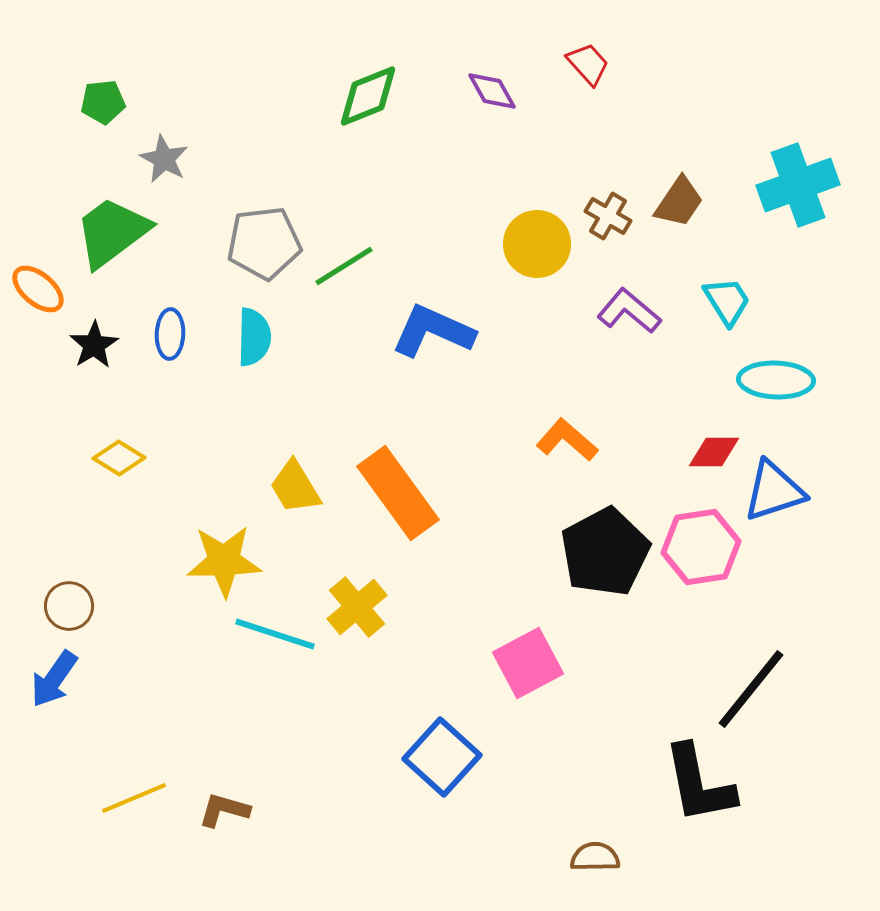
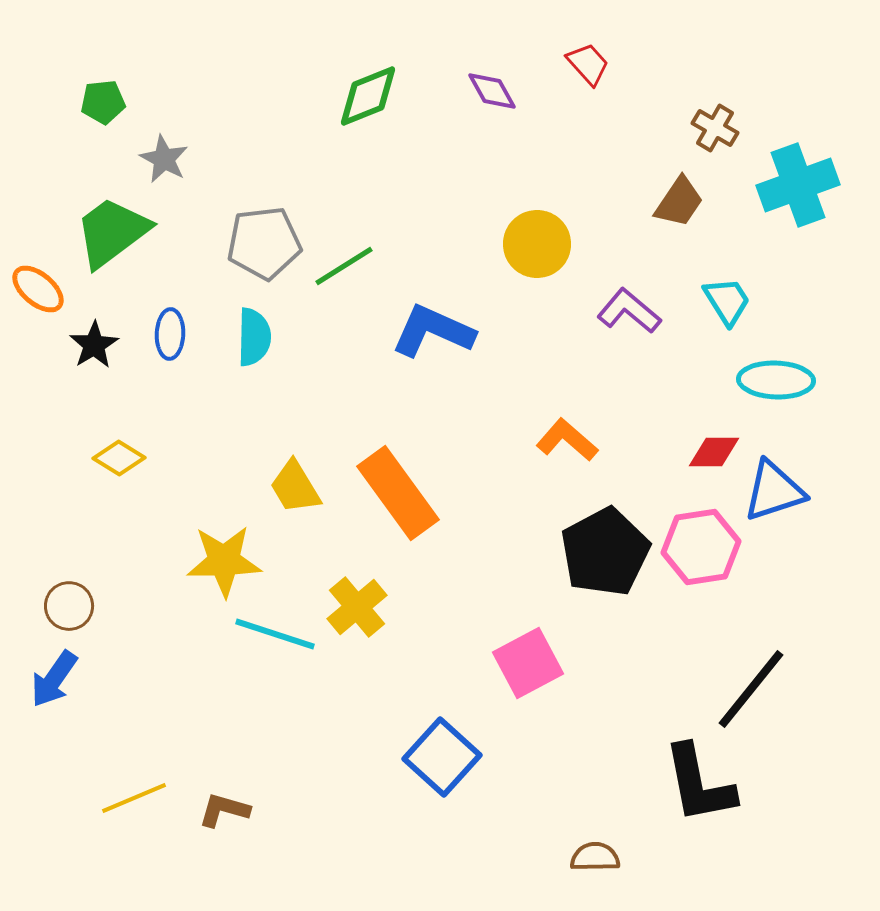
brown cross: moved 107 px right, 88 px up
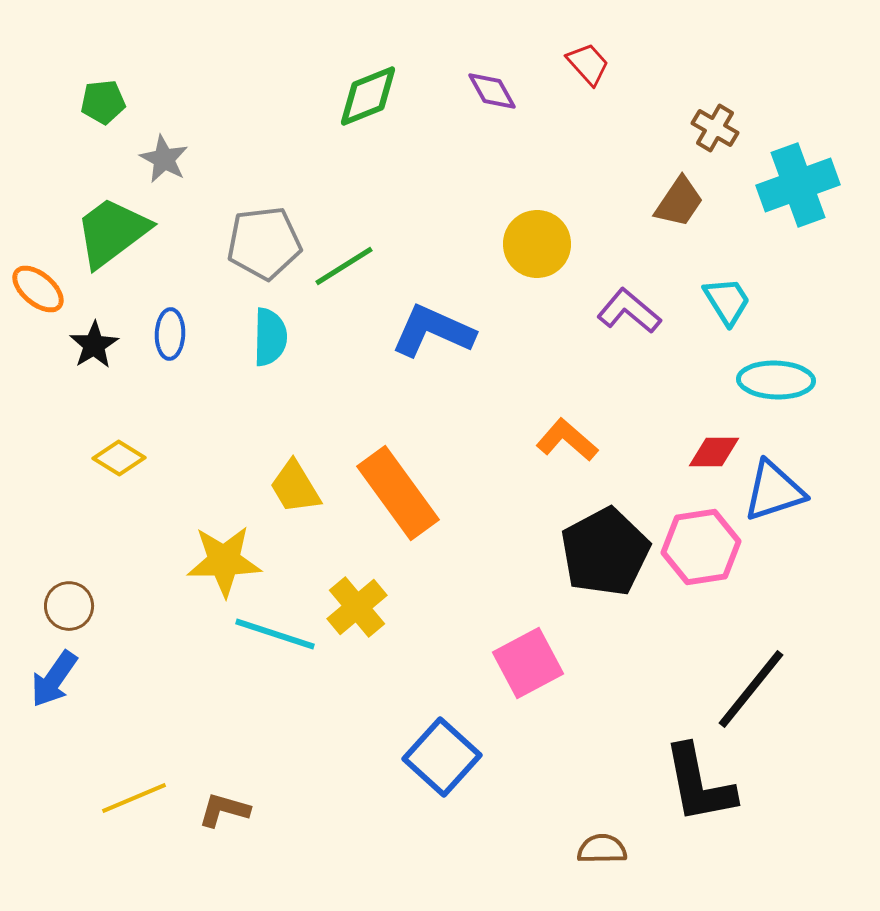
cyan semicircle: moved 16 px right
brown semicircle: moved 7 px right, 8 px up
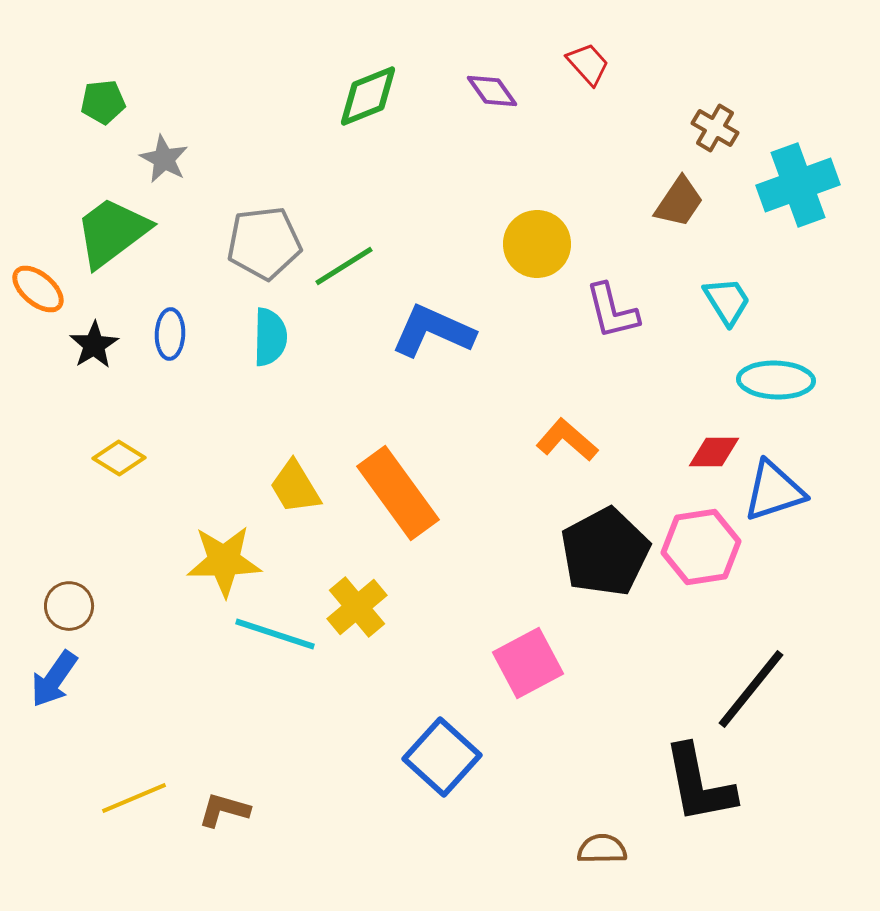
purple diamond: rotated 6 degrees counterclockwise
purple L-shape: moved 17 px left; rotated 144 degrees counterclockwise
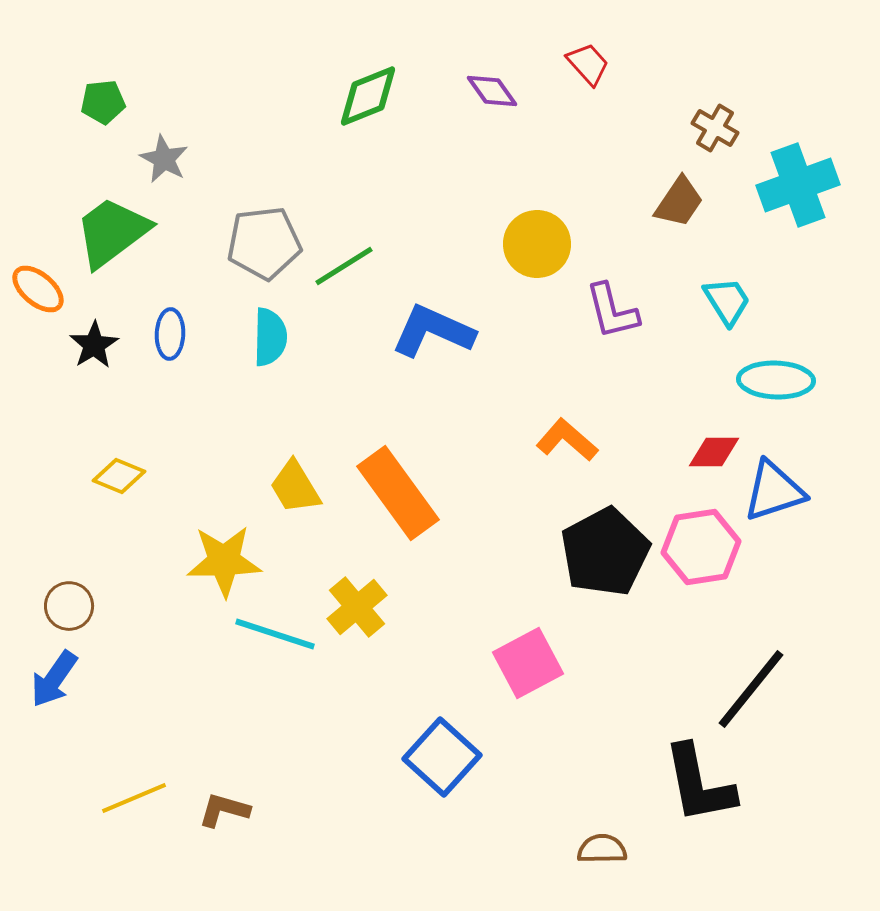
yellow diamond: moved 18 px down; rotated 9 degrees counterclockwise
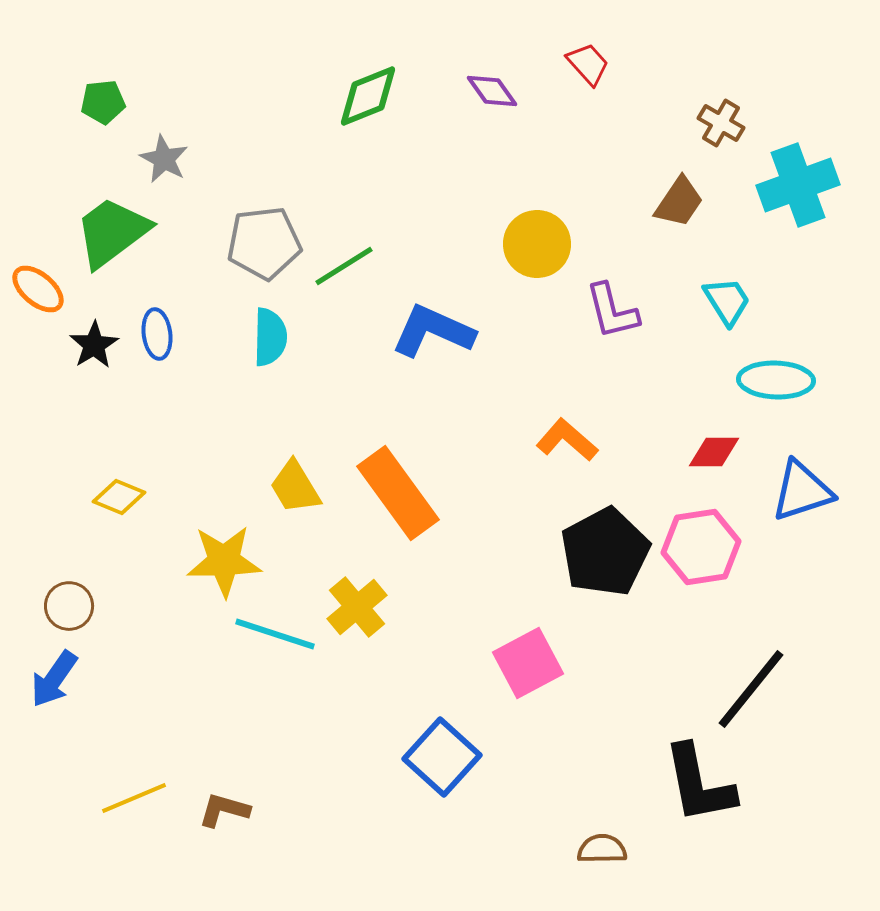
brown cross: moved 6 px right, 5 px up
blue ellipse: moved 13 px left; rotated 9 degrees counterclockwise
yellow diamond: moved 21 px down
blue triangle: moved 28 px right
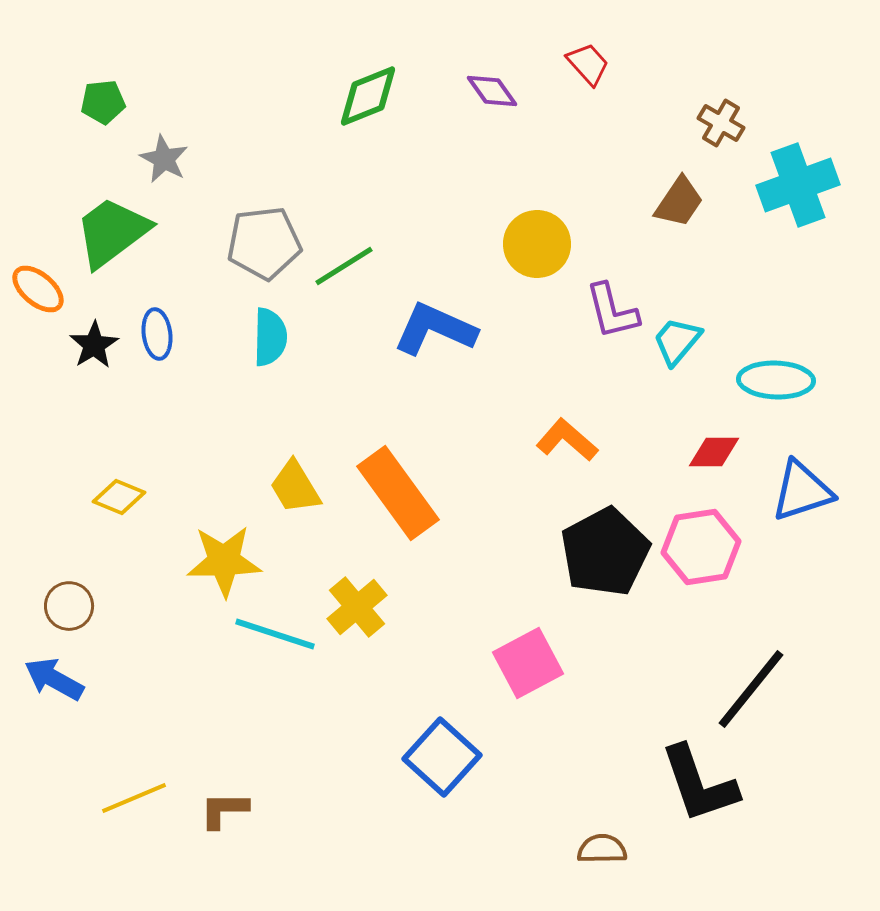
cyan trapezoid: moved 50 px left, 40 px down; rotated 108 degrees counterclockwise
blue L-shape: moved 2 px right, 2 px up
blue arrow: rotated 84 degrees clockwise
black L-shape: rotated 8 degrees counterclockwise
brown L-shape: rotated 16 degrees counterclockwise
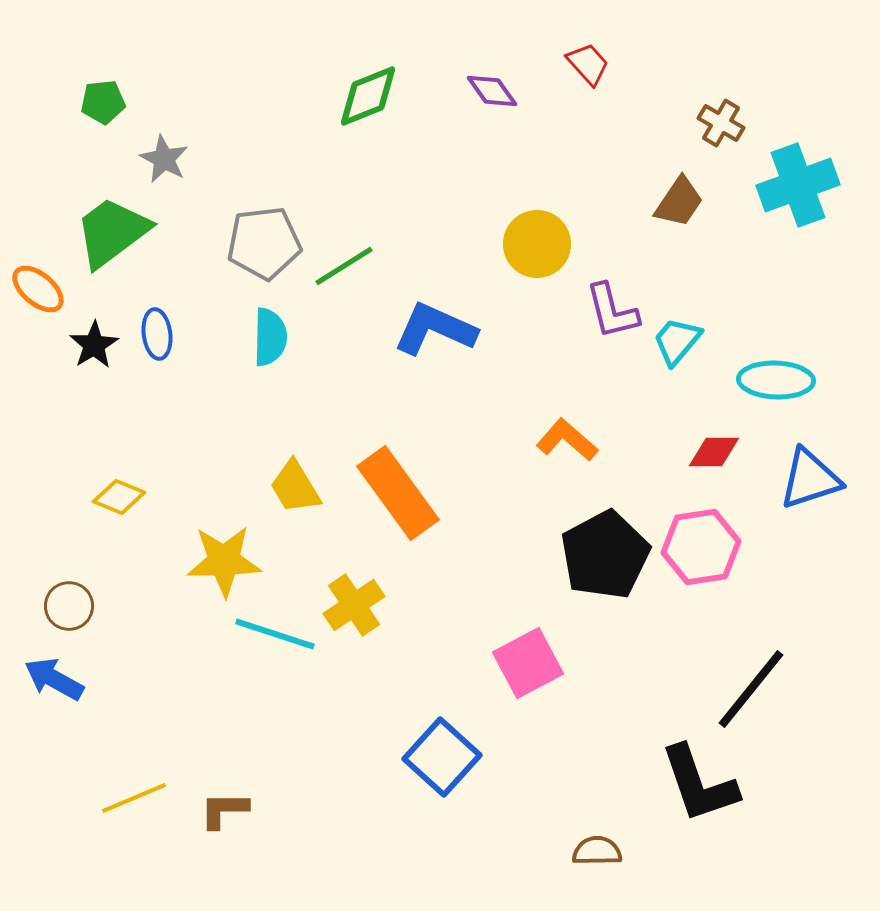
blue triangle: moved 8 px right, 12 px up
black pentagon: moved 3 px down
yellow cross: moved 3 px left, 2 px up; rotated 6 degrees clockwise
brown semicircle: moved 5 px left, 2 px down
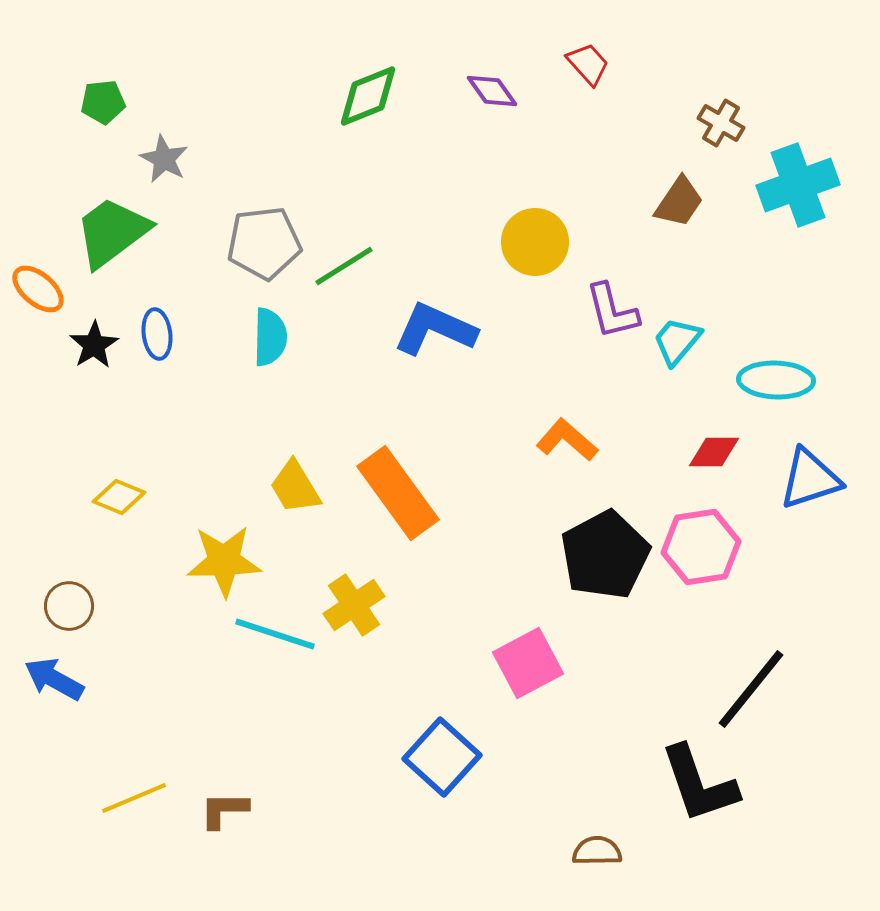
yellow circle: moved 2 px left, 2 px up
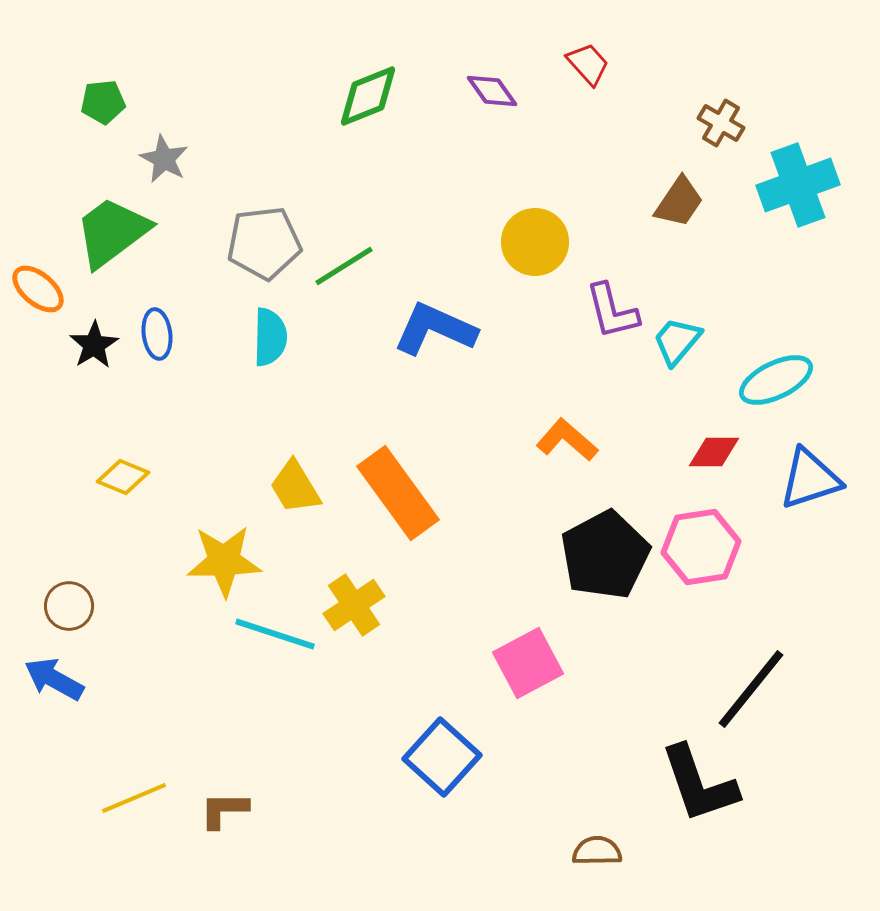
cyan ellipse: rotated 28 degrees counterclockwise
yellow diamond: moved 4 px right, 20 px up
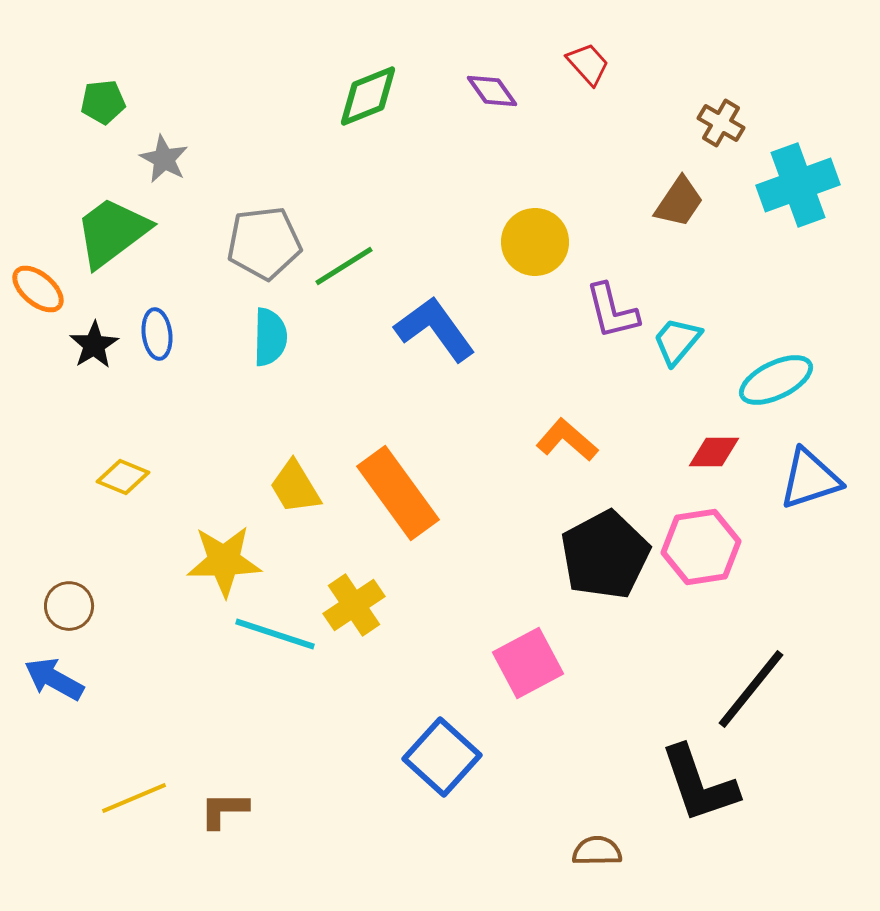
blue L-shape: rotated 30 degrees clockwise
